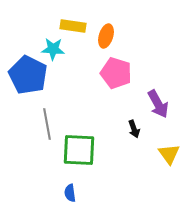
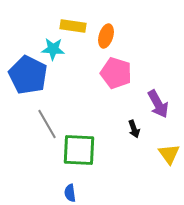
gray line: rotated 20 degrees counterclockwise
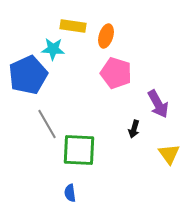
blue pentagon: rotated 21 degrees clockwise
black arrow: rotated 36 degrees clockwise
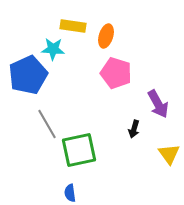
green square: rotated 15 degrees counterclockwise
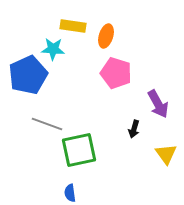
gray line: rotated 40 degrees counterclockwise
yellow triangle: moved 3 px left
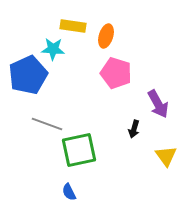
yellow triangle: moved 2 px down
blue semicircle: moved 1 px left, 1 px up; rotated 18 degrees counterclockwise
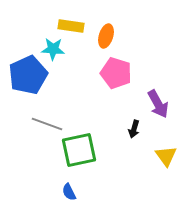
yellow rectangle: moved 2 px left
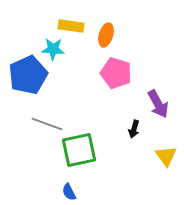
orange ellipse: moved 1 px up
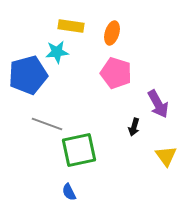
orange ellipse: moved 6 px right, 2 px up
cyan star: moved 4 px right, 3 px down; rotated 10 degrees counterclockwise
blue pentagon: rotated 9 degrees clockwise
black arrow: moved 2 px up
